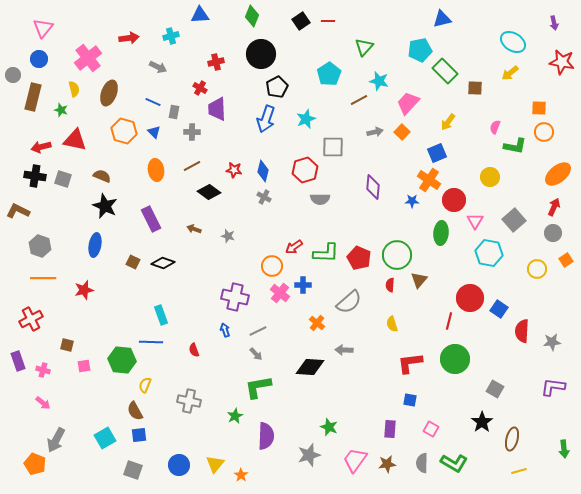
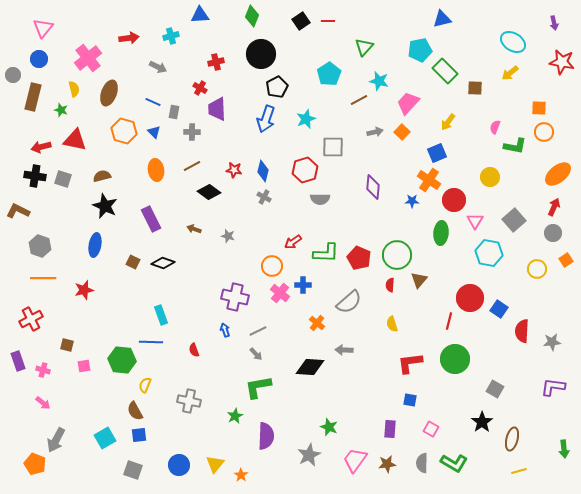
brown semicircle at (102, 176): rotated 36 degrees counterclockwise
red arrow at (294, 247): moved 1 px left, 5 px up
gray star at (309, 455): rotated 10 degrees counterclockwise
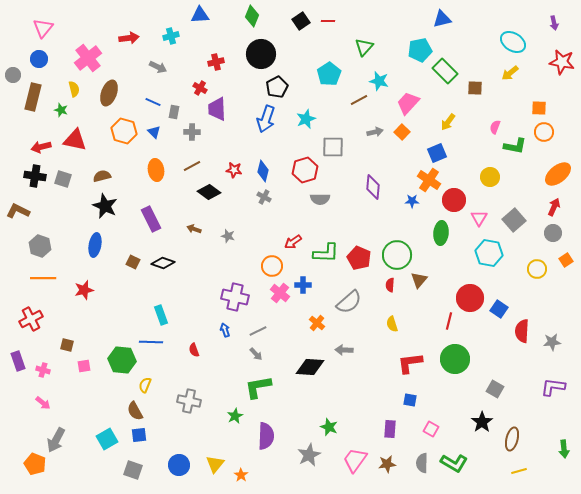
pink triangle at (475, 221): moved 4 px right, 3 px up
cyan square at (105, 438): moved 2 px right, 1 px down
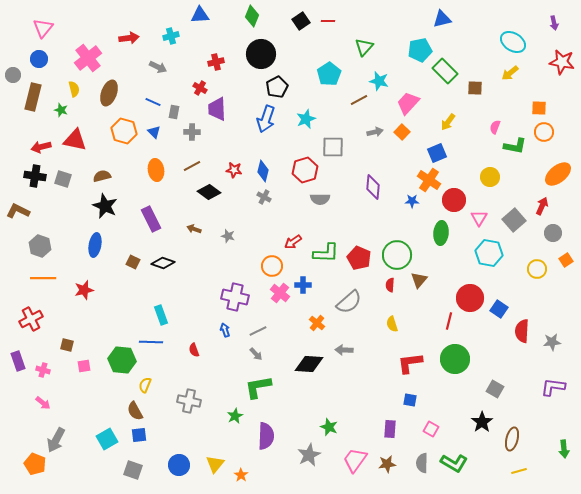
red arrow at (554, 207): moved 12 px left, 1 px up
black diamond at (310, 367): moved 1 px left, 3 px up
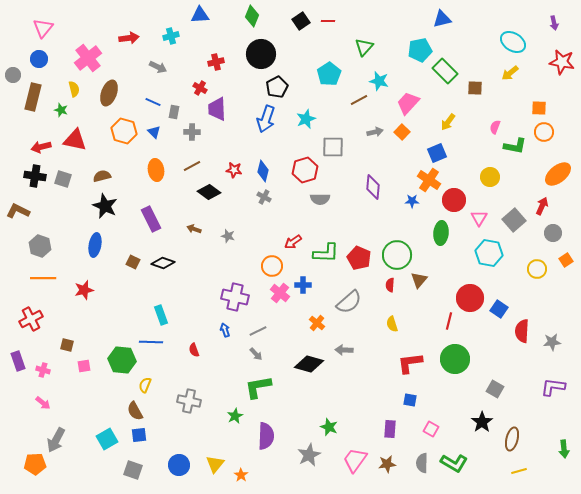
black diamond at (309, 364): rotated 12 degrees clockwise
orange pentagon at (35, 464): rotated 25 degrees counterclockwise
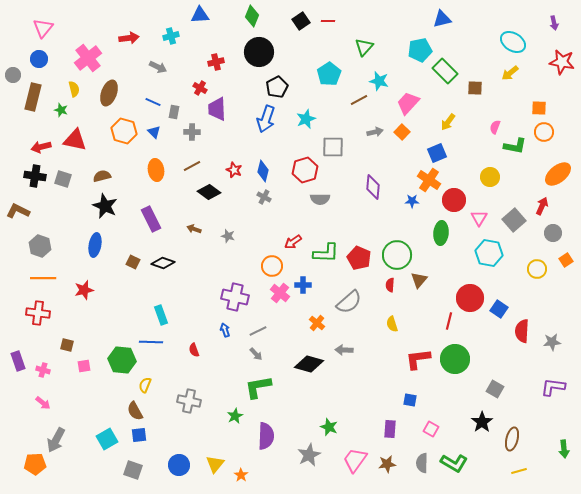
black circle at (261, 54): moved 2 px left, 2 px up
red star at (234, 170): rotated 14 degrees clockwise
red cross at (31, 319): moved 7 px right, 6 px up; rotated 35 degrees clockwise
red L-shape at (410, 363): moved 8 px right, 4 px up
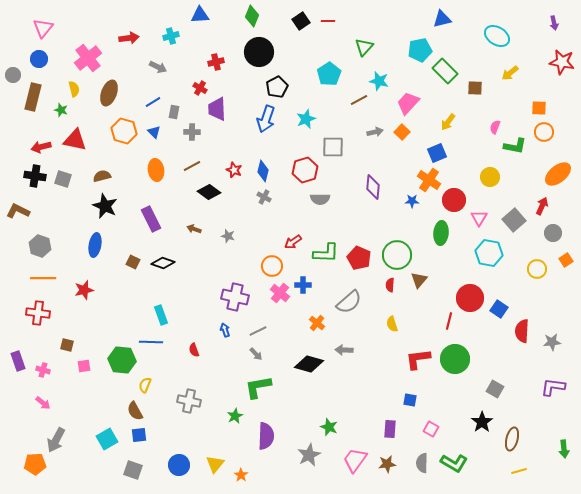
cyan ellipse at (513, 42): moved 16 px left, 6 px up
blue line at (153, 102): rotated 56 degrees counterclockwise
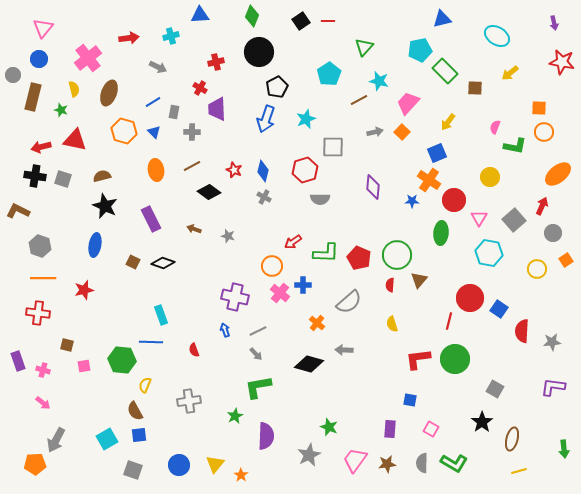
gray cross at (189, 401): rotated 20 degrees counterclockwise
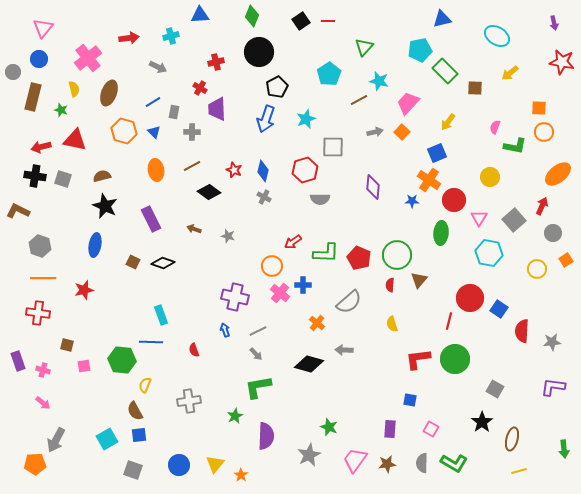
gray circle at (13, 75): moved 3 px up
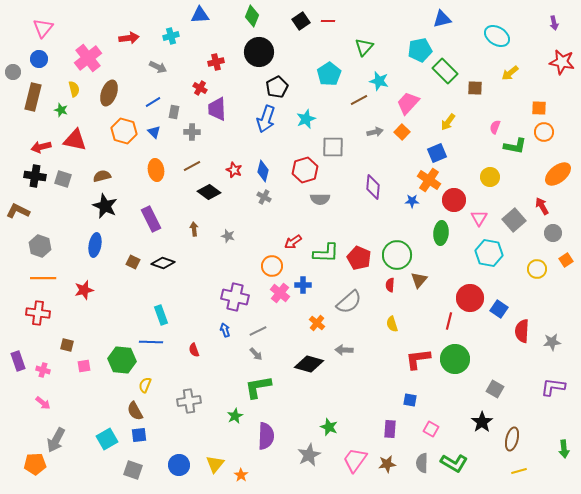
red arrow at (542, 206): rotated 54 degrees counterclockwise
brown arrow at (194, 229): rotated 64 degrees clockwise
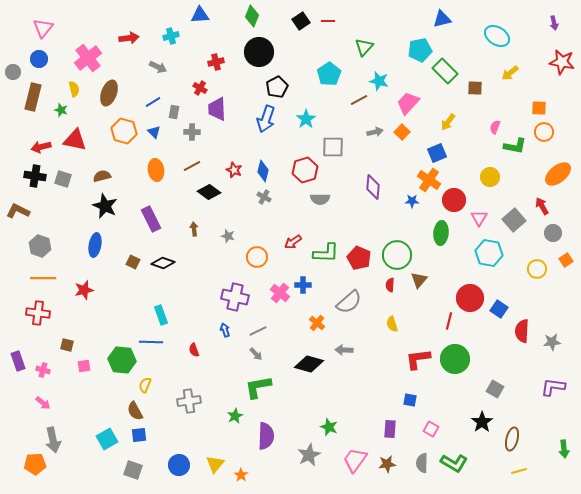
cyan star at (306, 119): rotated 12 degrees counterclockwise
orange circle at (272, 266): moved 15 px left, 9 px up
gray arrow at (56, 440): moved 3 px left; rotated 40 degrees counterclockwise
